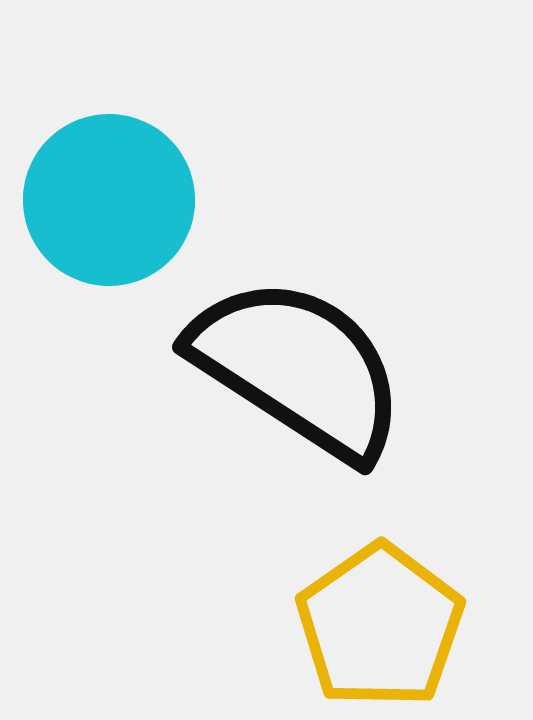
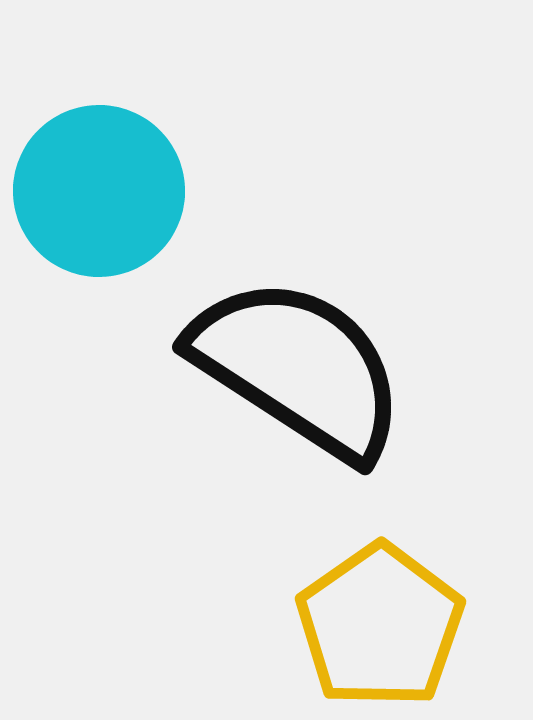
cyan circle: moved 10 px left, 9 px up
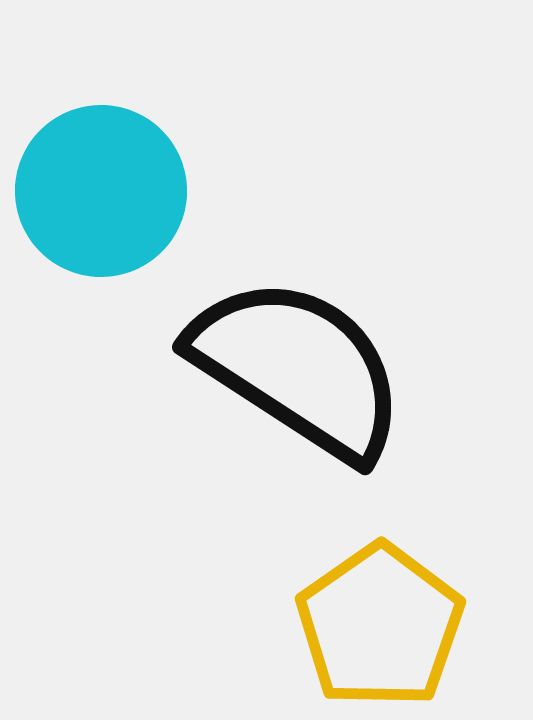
cyan circle: moved 2 px right
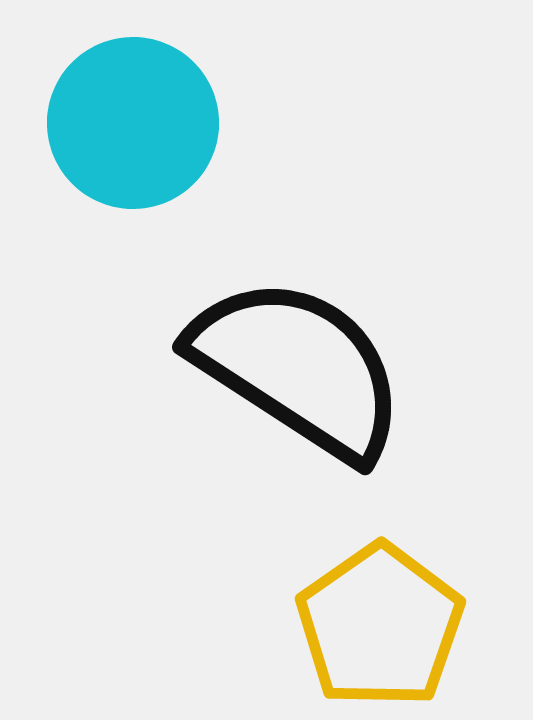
cyan circle: moved 32 px right, 68 px up
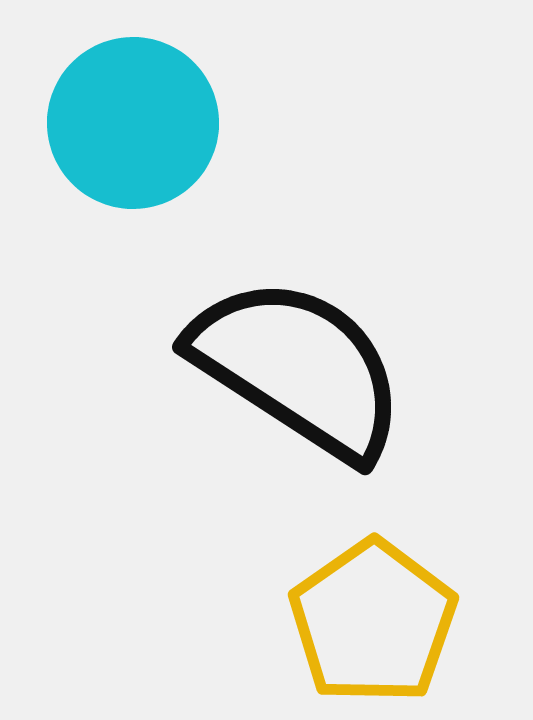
yellow pentagon: moved 7 px left, 4 px up
